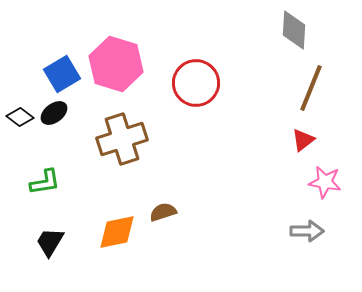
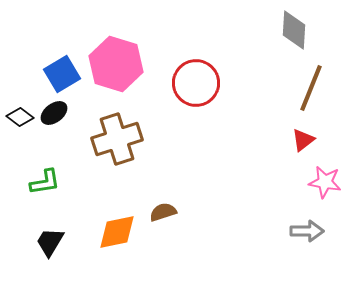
brown cross: moved 5 px left
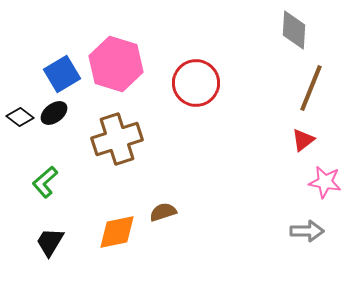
green L-shape: rotated 148 degrees clockwise
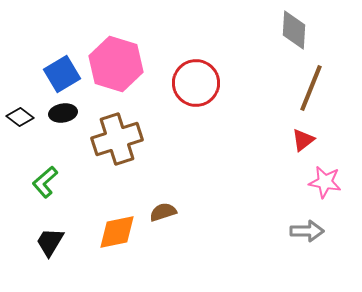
black ellipse: moved 9 px right; rotated 28 degrees clockwise
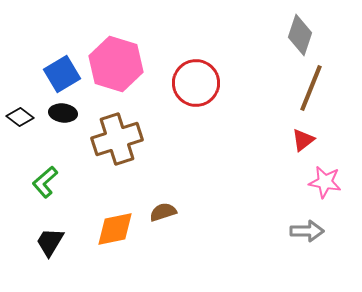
gray diamond: moved 6 px right, 5 px down; rotated 15 degrees clockwise
black ellipse: rotated 16 degrees clockwise
orange diamond: moved 2 px left, 3 px up
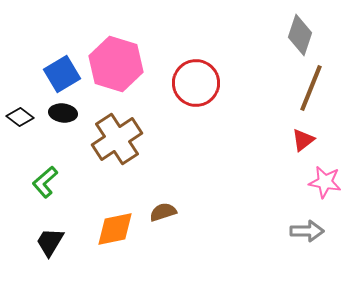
brown cross: rotated 15 degrees counterclockwise
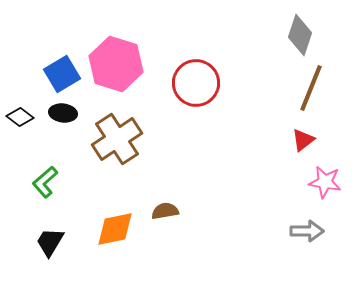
brown semicircle: moved 2 px right, 1 px up; rotated 8 degrees clockwise
